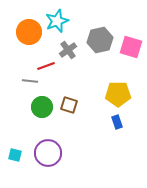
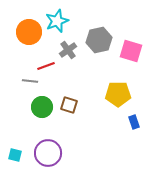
gray hexagon: moved 1 px left
pink square: moved 4 px down
blue rectangle: moved 17 px right
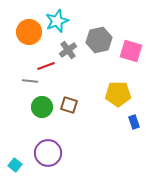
cyan square: moved 10 px down; rotated 24 degrees clockwise
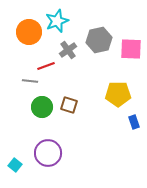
pink square: moved 2 px up; rotated 15 degrees counterclockwise
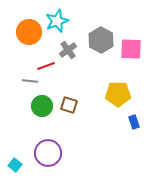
gray hexagon: moved 2 px right; rotated 20 degrees counterclockwise
green circle: moved 1 px up
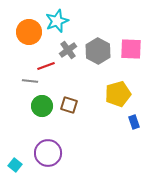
gray hexagon: moved 3 px left, 11 px down
yellow pentagon: rotated 15 degrees counterclockwise
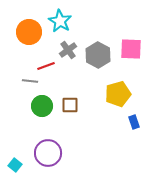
cyan star: moved 3 px right; rotated 20 degrees counterclockwise
gray hexagon: moved 4 px down
brown square: moved 1 px right; rotated 18 degrees counterclockwise
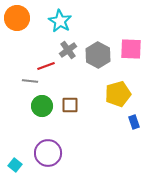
orange circle: moved 12 px left, 14 px up
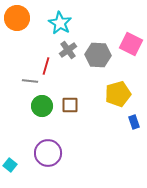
cyan star: moved 2 px down
pink square: moved 5 px up; rotated 25 degrees clockwise
gray hexagon: rotated 25 degrees counterclockwise
red line: rotated 54 degrees counterclockwise
cyan square: moved 5 px left
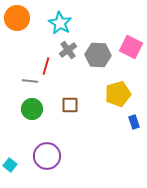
pink square: moved 3 px down
green circle: moved 10 px left, 3 px down
purple circle: moved 1 px left, 3 px down
